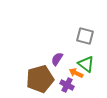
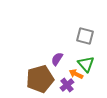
green triangle: rotated 12 degrees clockwise
orange arrow: moved 1 px down
purple cross: rotated 24 degrees clockwise
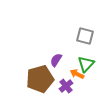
purple semicircle: moved 1 px left, 1 px down
green triangle: rotated 24 degrees clockwise
orange arrow: moved 1 px right
purple cross: moved 1 px left, 1 px down
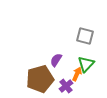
orange arrow: rotated 88 degrees clockwise
